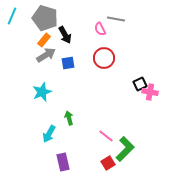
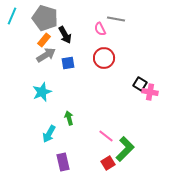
black square: rotated 32 degrees counterclockwise
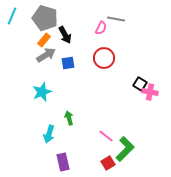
pink semicircle: moved 1 px right, 1 px up; rotated 128 degrees counterclockwise
cyan arrow: rotated 12 degrees counterclockwise
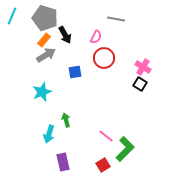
pink semicircle: moved 5 px left, 9 px down
blue square: moved 7 px right, 9 px down
pink cross: moved 7 px left, 25 px up; rotated 21 degrees clockwise
green arrow: moved 3 px left, 2 px down
red square: moved 5 px left, 2 px down
